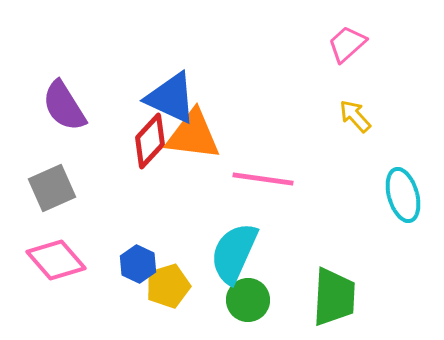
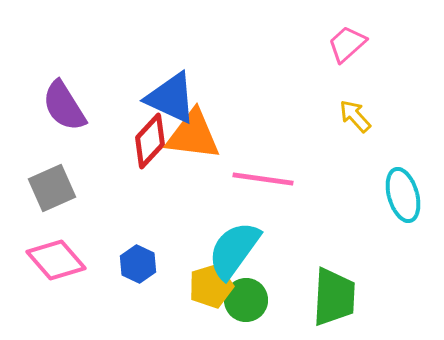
cyan semicircle: moved 3 px up; rotated 12 degrees clockwise
yellow pentagon: moved 43 px right
green circle: moved 2 px left
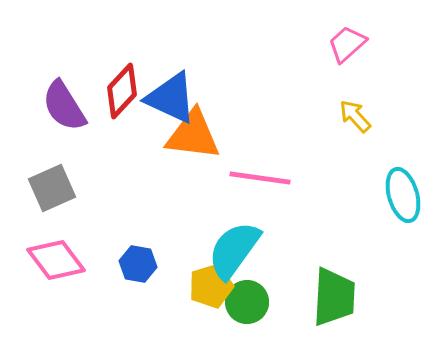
red diamond: moved 28 px left, 50 px up
pink line: moved 3 px left, 1 px up
pink diamond: rotated 4 degrees clockwise
blue hexagon: rotated 15 degrees counterclockwise
green circle: moved 1 px right, 2 px down
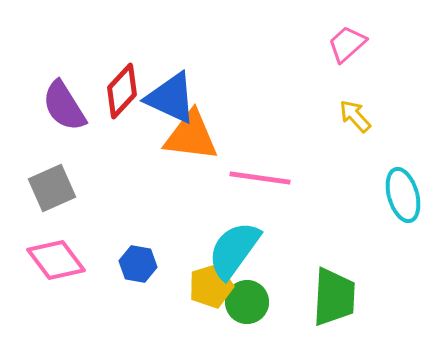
orange triangle: moved 2 px left, 1 px down
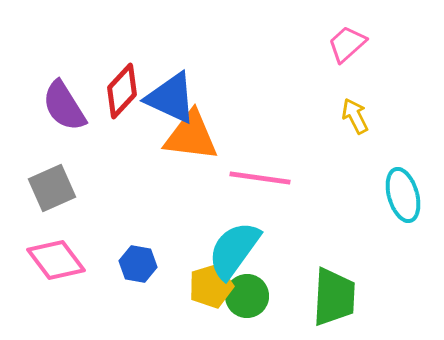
yellow arrow: rotated 15 degrees clockwise
green circle: moved 6 px up
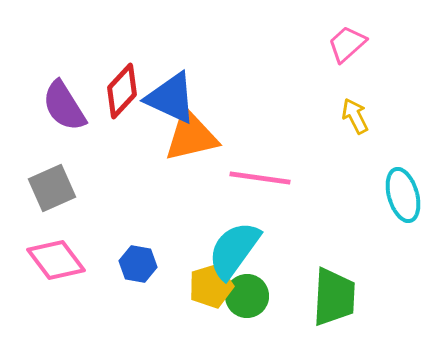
orange triangle: rotated 20 degrees counterclockwise
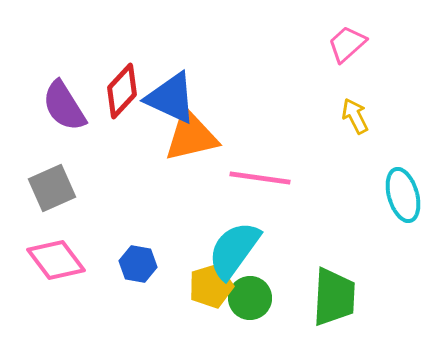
green circle: moved 3 px right, 2 px down
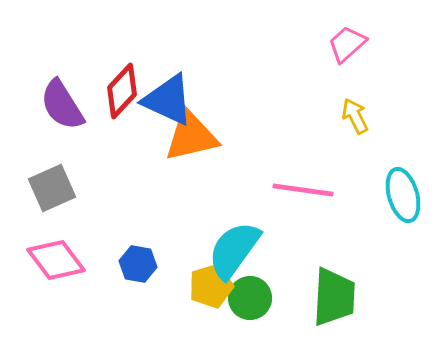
blue triangle: moved 3 px left, 2 px down
purple semicircle: moved 2 px left, 1 px up
pink line: moved 43 px right, 12 px down
